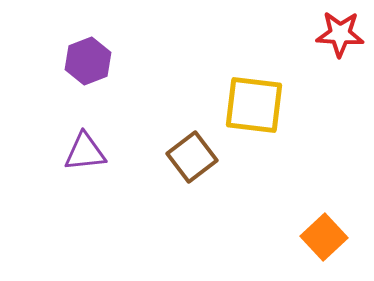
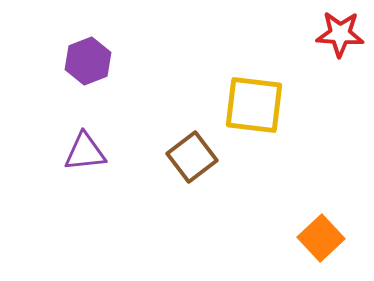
orange square: moved 3 px left, 1 px down
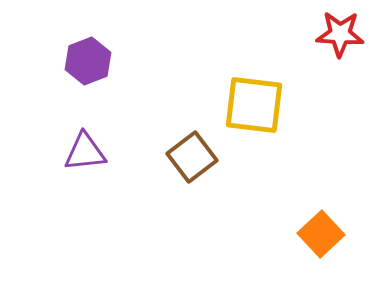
orange square: moved 4 px up
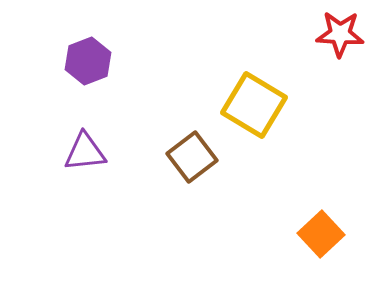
yellow square: rotated 24 degrees clockwise
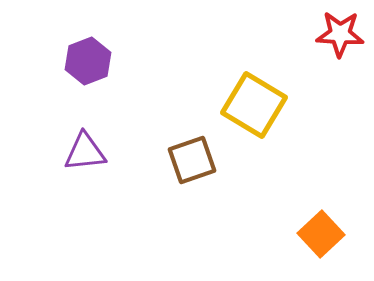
brown square: moved 3 px down; rotated 18 degrees clockwise
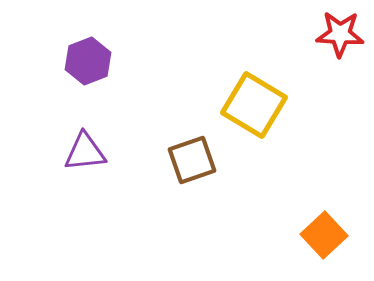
orange square: moved 3 px right, 1 px down
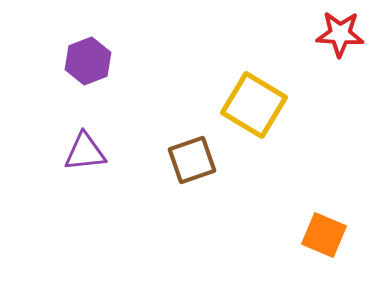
orange square: rotated 24 degrees counterclockwise
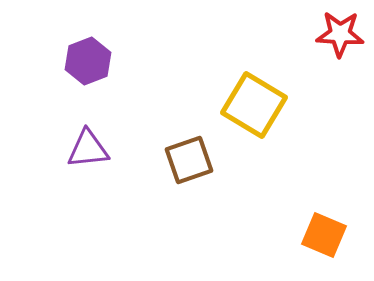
purple triangle: moved 3 px right, 3 px up
brown square: moved 3 px left
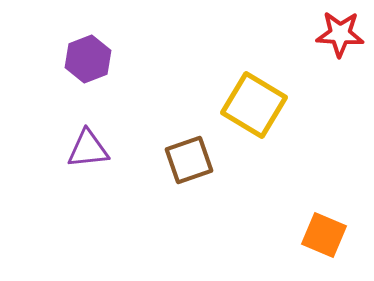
purple hexagon: moved 2 px up
